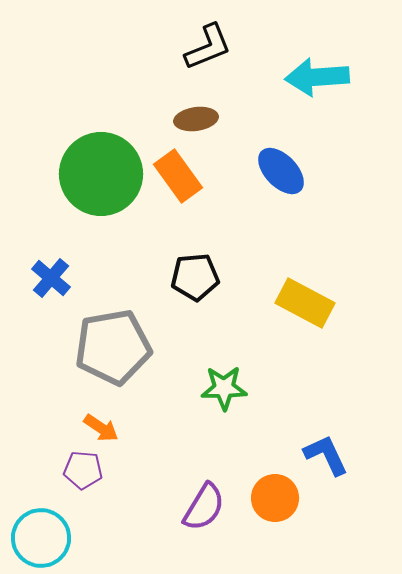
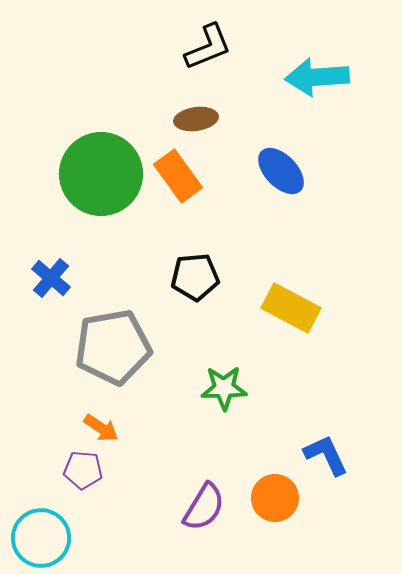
yellow rectangle: moved 14 px left, 5 px down
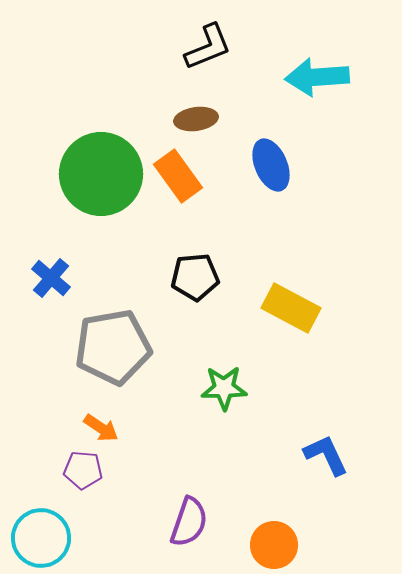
blue ellipse: moved 10 px left, 6 px up; rotated 21 degrees clockwise
orange circle: moved 1 px left, 47 px down
purple semicircle: moved 15 px left, 15 px down; rotated 12 degrees counterclockwise
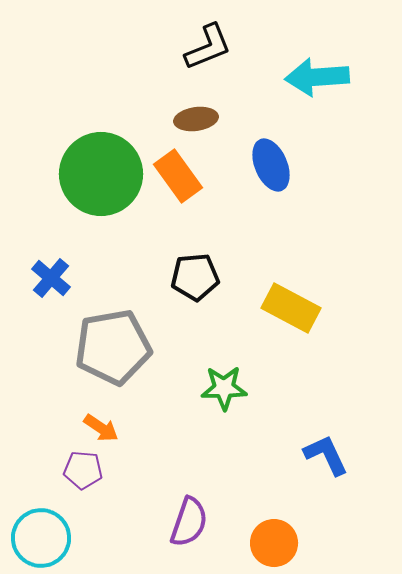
orange circle: moved 2 px up
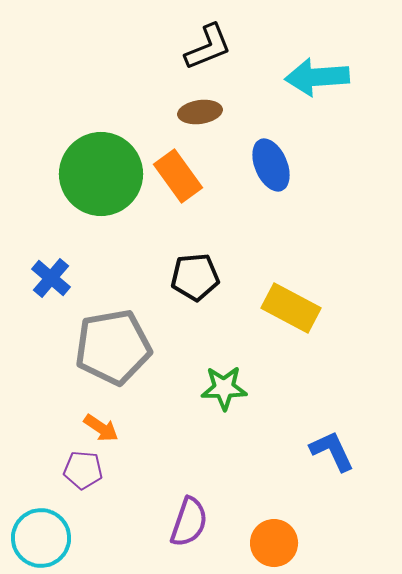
brown ellipse: moved 4 px right, 7 px up
blue L-shape: moved 6 px right, 4 px up
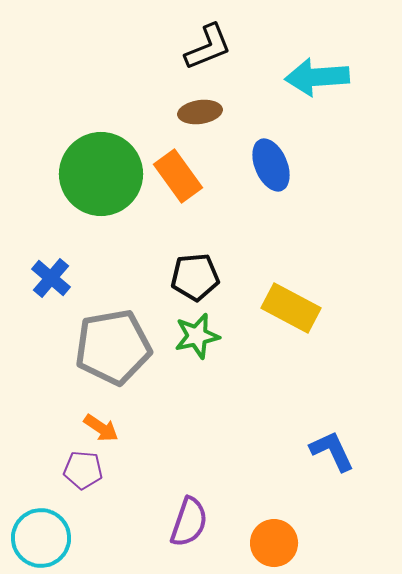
green star: moved 27 px left, 52 px up; rotated 12 degrees counterclockwise
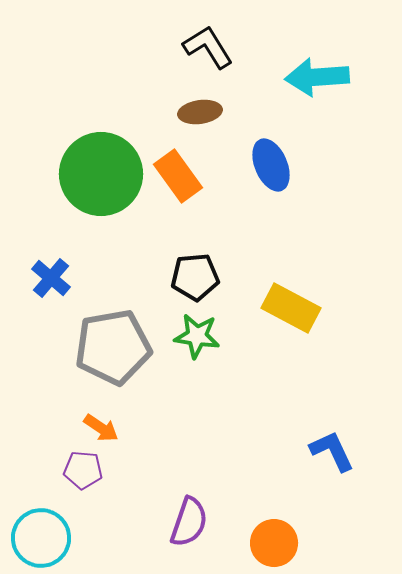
black L-shape: rotated 100 degrees counterclockwise
green star: rotated 21 degrees clockwise
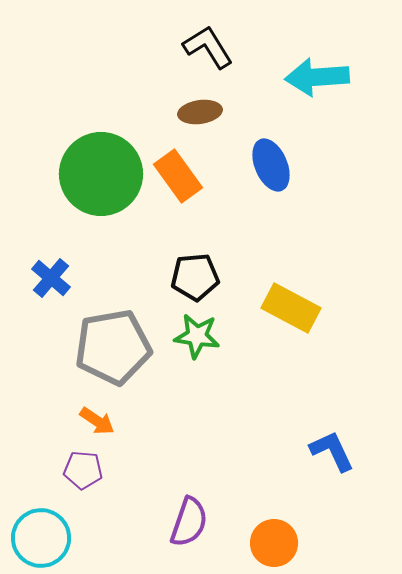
orange arrow: moved 4 px left, 7 px up
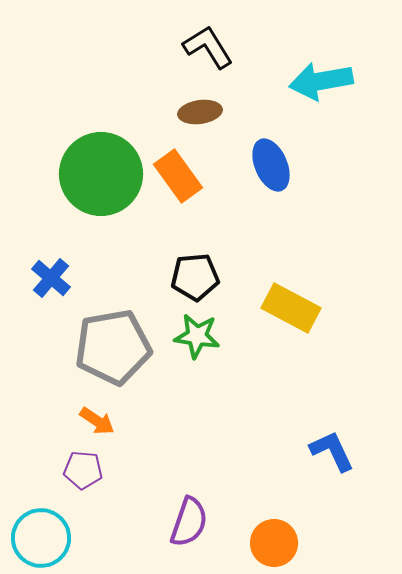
cyan arrow: moved 4 px right, 4 px down; rotated 6 degrees counterclockwise
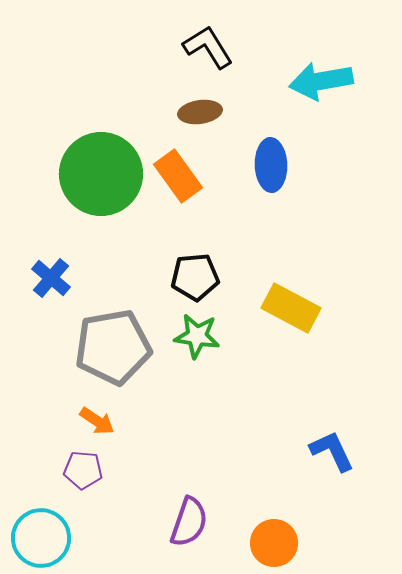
blue ellipse: rotated 21 degrees clockwise
